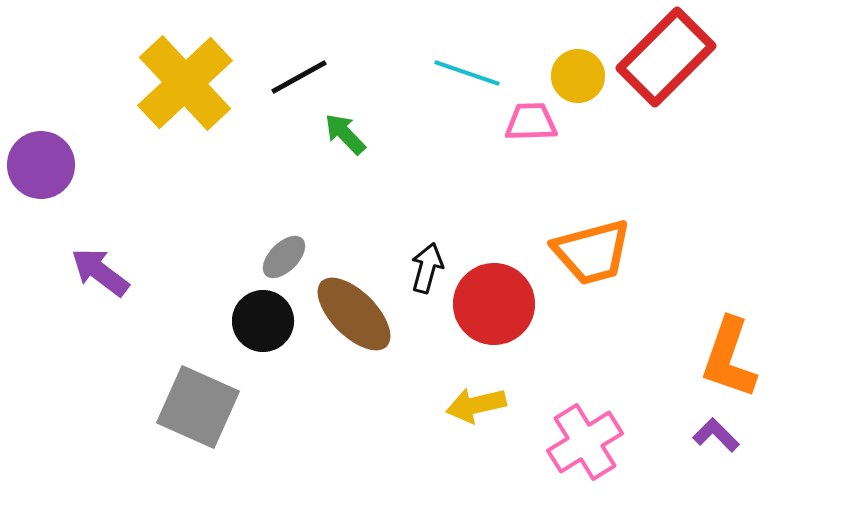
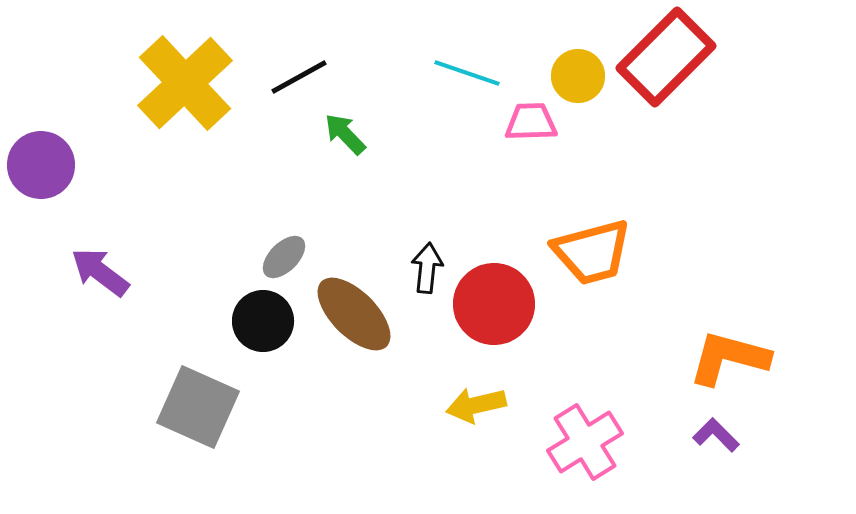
black arrow: rotated 9 degrees counterclockwise
orange L-shape: rotated 86 degrees clockwise
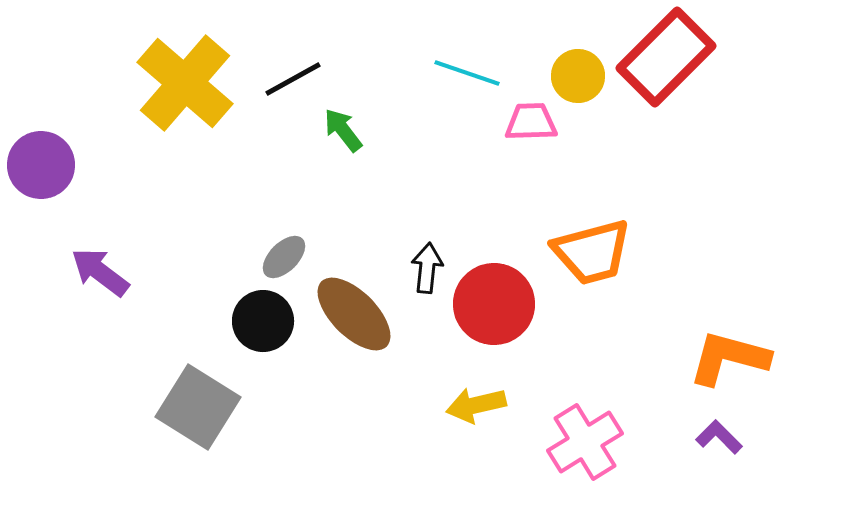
black line: moved 6 px left, 2 px down
yellow cross: rotated 6 degrees counterclockwise
green arrow: moved 2 px left, 4 px up; rotated 6 degrees clockwise
gray square: rotated 8 degrees clockwise
purple L-shape: moved 3 px right, 2 px down
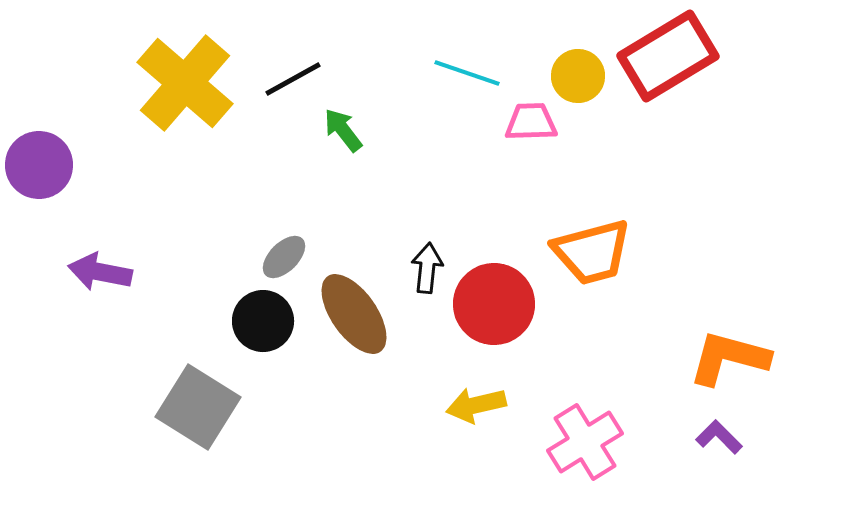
red rectangle: moved 2 px right, 1 px up; rotated 14 degrees clockwise
purple circle: moved 2 px left
purple arrow: rotated 26 degrees counterclockwise
brown ellipse: rotated 10 degrees clockwise
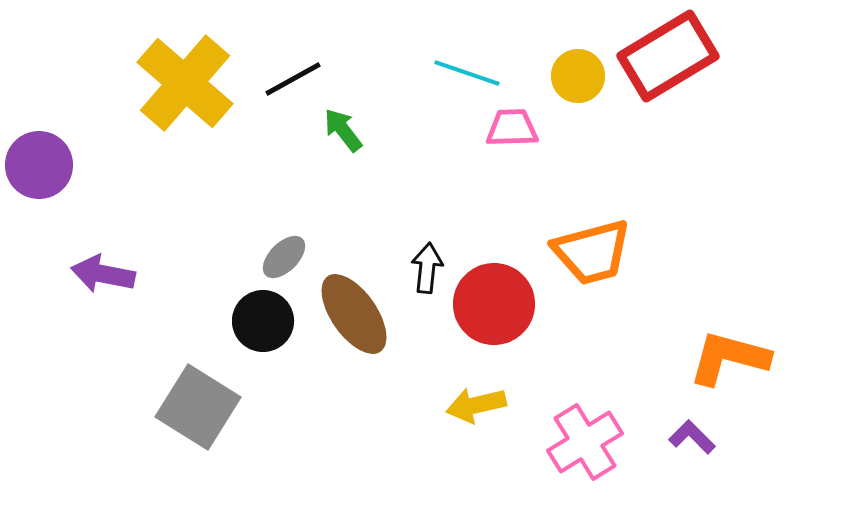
pink trapezoid: moved 19 px left, 6 px down
purple arrow: moved 3 px right, 2 px down
purple L-shape: moved 27 px left
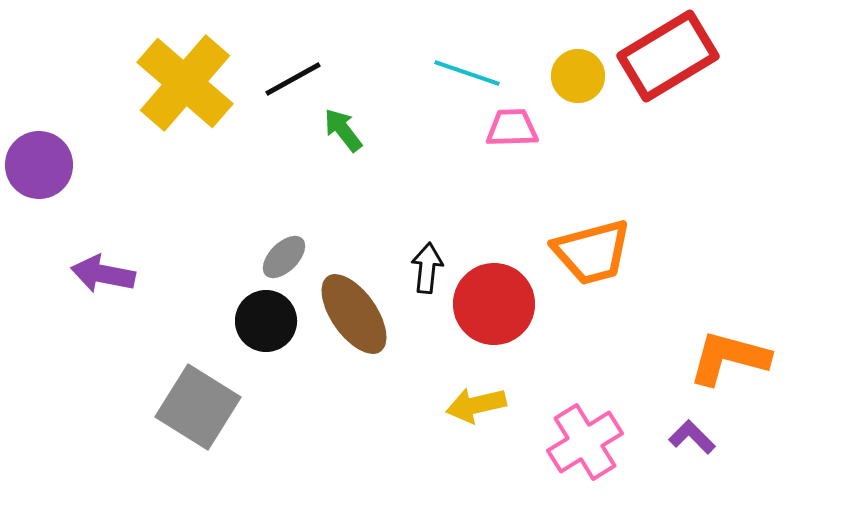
black circle: moved 3 px right
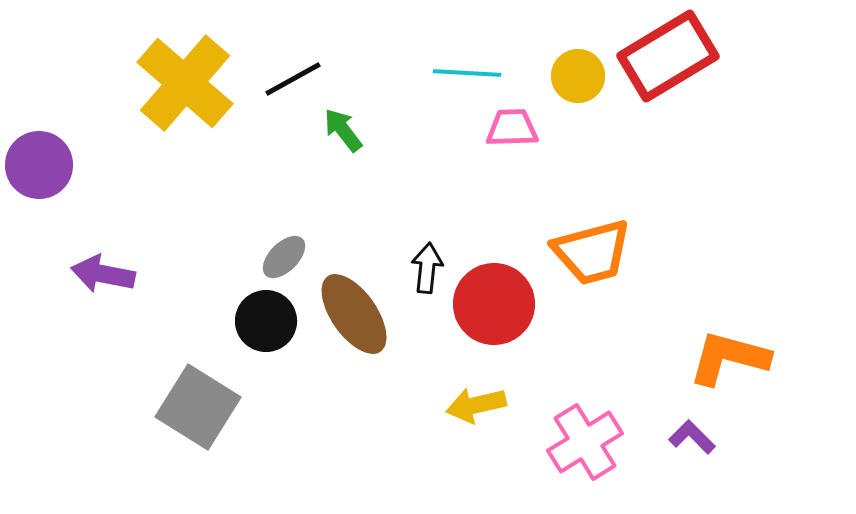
cyan line: rotated 16 degrees counterclockwise
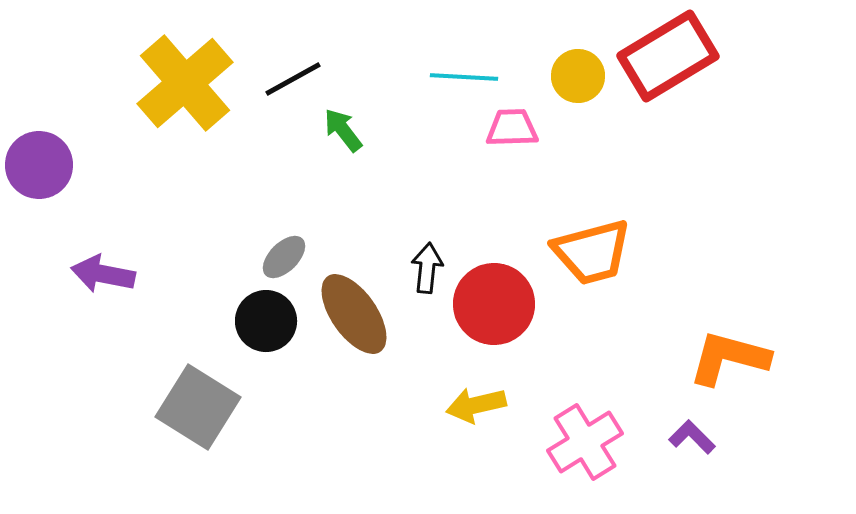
cyan line: moved 3 px left, 4 px down
yellow cross: rotated 8 degrees clockwise
